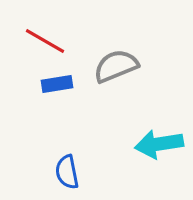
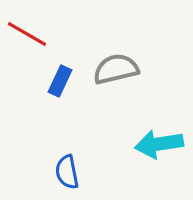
red line: moved 18 px left, 7 px up
gray semicircle: moved 3 px down; rotated 9 degrees clockwise
blue rectangle: moved 3 px right, 3 px up; rotated 56 degrees counterclockwise
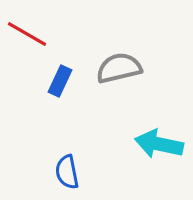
gray semicircle: moved 3 px right, 1 px up
cyan arrow: rotated 21 degrees clockwise
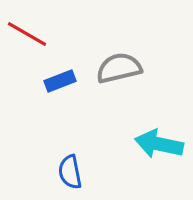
blue rectangle: rotated 44 degrees clockwise
blue semicircle: moved 3 px right
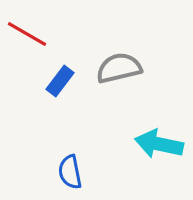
blue rectangle: rotated 32 degrees counterclockwise
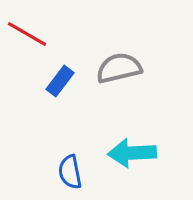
cyan arrow: moved 27 px left, 9 px down; rotated 15 degrees counterclockwise
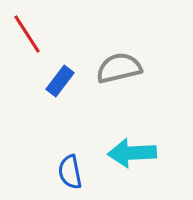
red line: rotated 27 degrees clockwise
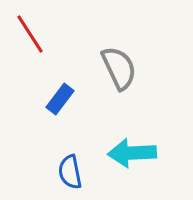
red line: moved 3 px right
gray semicircle: rotated 78 degrees clockwise
blue rectangle: moved 18 px down
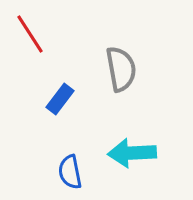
gray semicircle: moved 2 px right, 1 px down; rotated 15 degrees clockwise
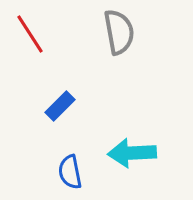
gray semicircle: moved 2 px left, 37 px up
blue rectangle: moved 7 px down; rotated 8 degrees clockwise
